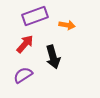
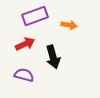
orange arrow: moved 2 px right
red arrow: rotated 24 degrees clockwise
purple semicircle: moved 1 px right; rotated 48 degrees clockwise
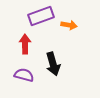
purple rectangle: moved 6 px right
red arrow: rotated 66 degrees counterclockwise
black arrow: moved 7 px down
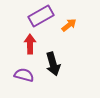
purple rectangle: rotated 10 degrees counterclockwise
orange arrow: rotated 49 degrees counterclockwise
red arrow: moved 5 px right
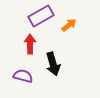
purple semicircle: moved 1 px left, 1 px down
